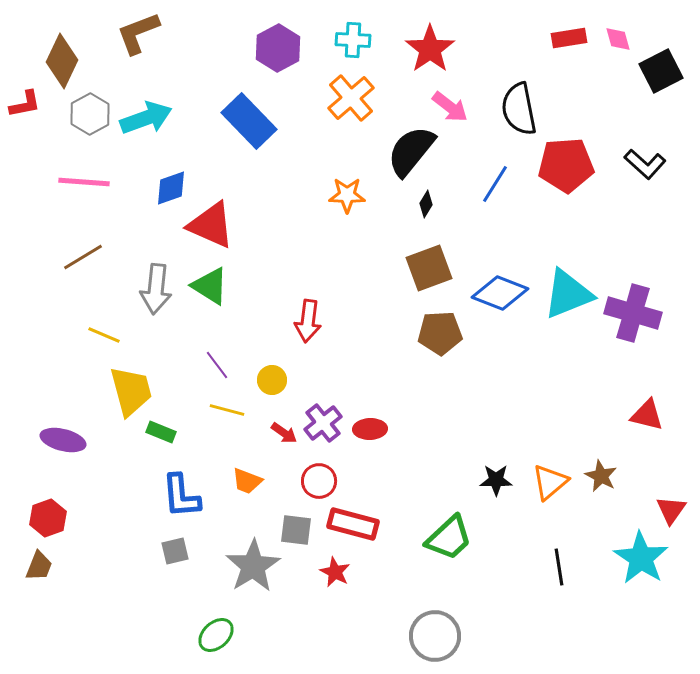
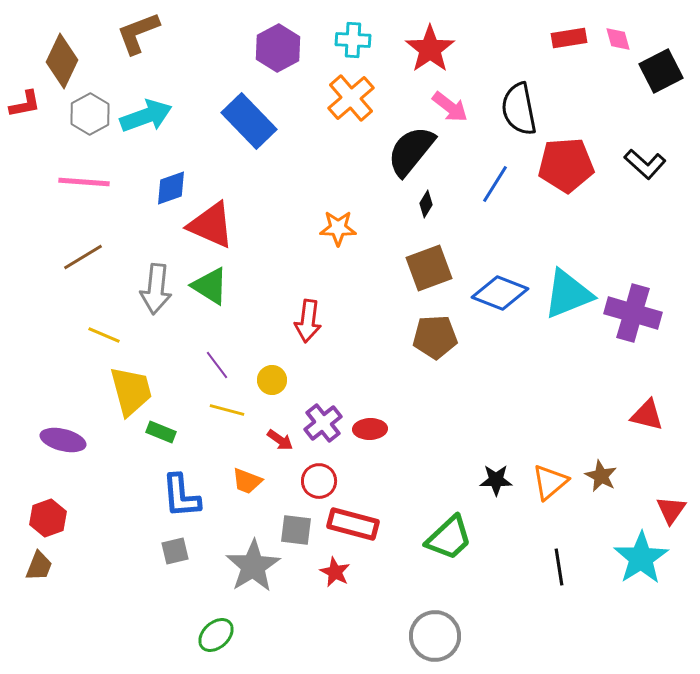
cyan arrow at (146, 118): moved 2 px up
orange star at (347, 195): moved 9 px left, 33 px down
brown pentagon at (440, 333): moved 5 px left, 4 px down
red arrow at (284, 433): moved 4 px left, 7 px down
cyan star at (641, 558): rotated 6 degrees clockwise
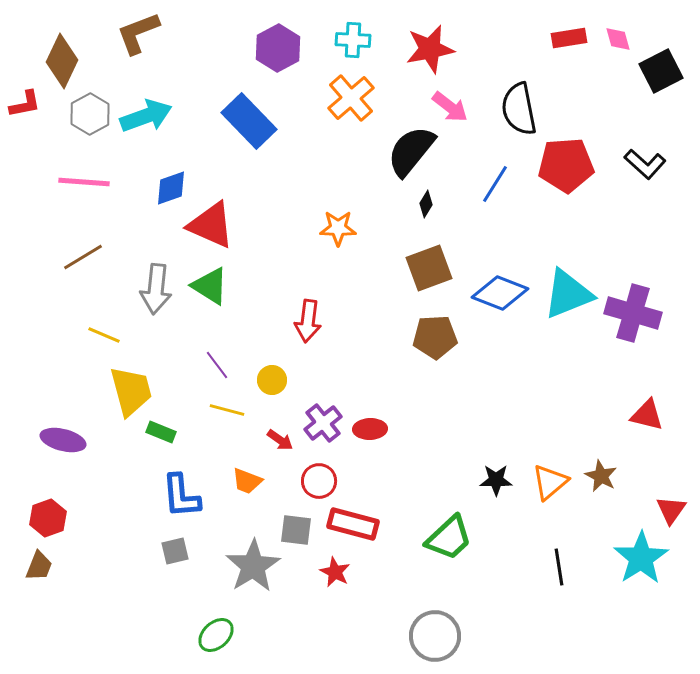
red star at (430, 49): rotated 24 degrees clockwise
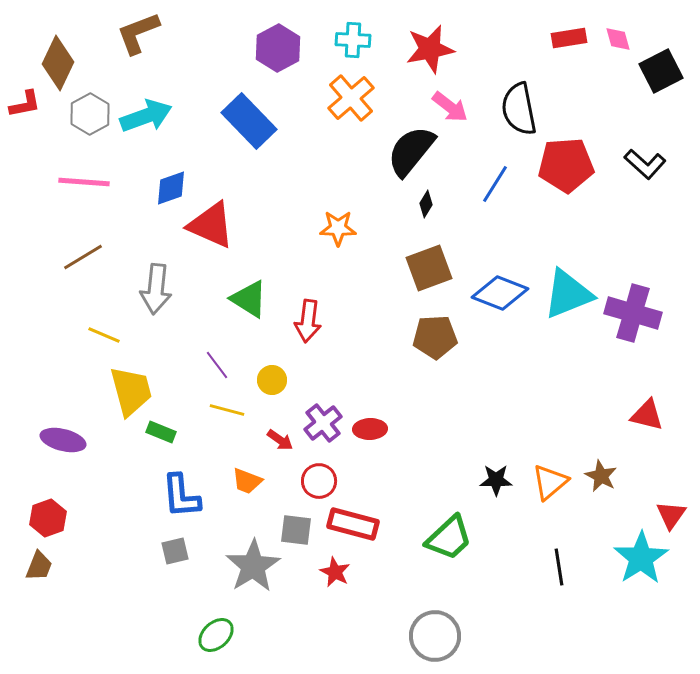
brown diamond at (62, 61): moved 4 px left, 2 px down
green triangle at (210, 286): moved 39 px right, 13 px down
red triangle at (671, 510): moved 5 px down
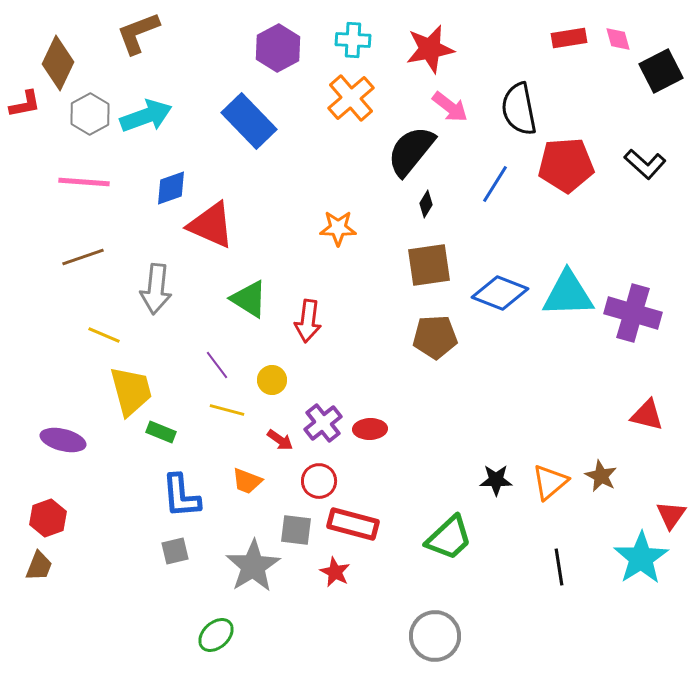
brown line at (83, 257): rotated 12 degrees clockwise
brown square at (429, 268): moved 3 px up; rotated 12 degrees clockwise
cyan triangle at (568, 294): rotated 20 degrees clockwise
